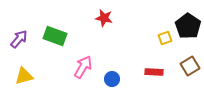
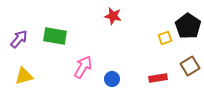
red star: moved 9 px right, 2 px up
green rectangle: rotated 10 degrees counterclockwise
red rectangle: moved 4 px right, 6 px down; rotated 12 degrees counterclockwise
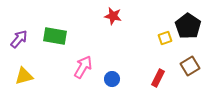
red rectangle: rotated 54 degrees counterclockwise
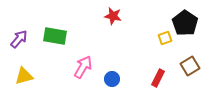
black pentagon: moved 3 px left, 3 px up
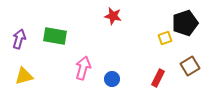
black pentagon: rotated 20 degrees clockwise
purple arrow: rotated 24 degrees counterclockwise
pink arrow: moved 1 px down; rotated 15 degrees counterclockwise
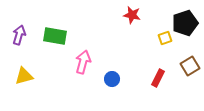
red star: moved 19 px right, 1 px up
purple arrow: moved 4 px up
pink arrow: moved 6 px up
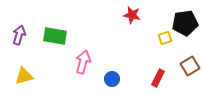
black pentagon: rotated 10 degrees clockwise
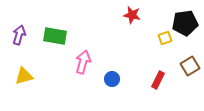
red rectangle: moved 2 px down
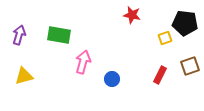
black pentagon: rotated 15 degrees clockwise
green rectangle: moved 4 px right, 1 px up
brown square: rotated 12 degrees clockwise
red rectangle: moved 2 px right, 5 px up
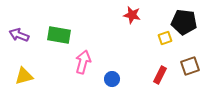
black pentagon: moved 1 px left, 1 px up
purple arrow: rotated 84 degrees counterclockwise
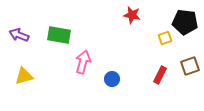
black pentagon: moved 1 px right
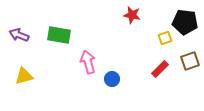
pink arrow: moved 5 px right; rotated 30 degrees counterclockwise
brown square: moved 5 px up
red rectangle: moved 6 px up; rotated 18 degrees clockwise
